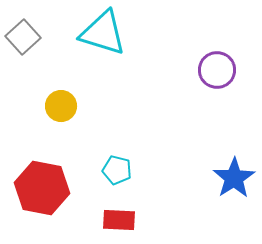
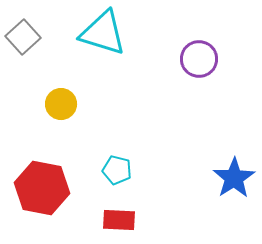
purple circle: moved 18 px left, 11 px up
yellow circle: moved 2 px up
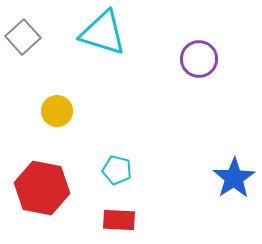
yellow circle: moved 4 px left, 7 px down
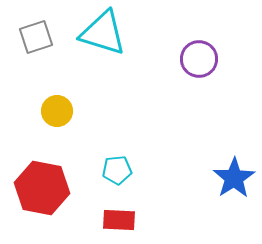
gray square: moved 13 px right; rotated 24 degrees clockwise
cyan pentagon: rotated 20 degrees counterclockwise
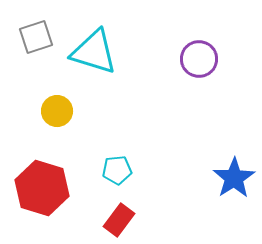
cyan triangle: moved 9 px left, 19 px down
red hexagon: rotated 6 degrees clockwise
red rectangle: rotated 56 degrees counterclockwise
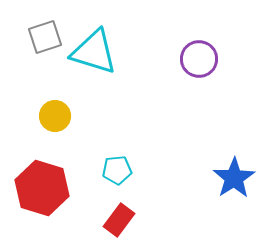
gray square: moved 9 px right
yellow circle: moved 2 px left, 5 px down
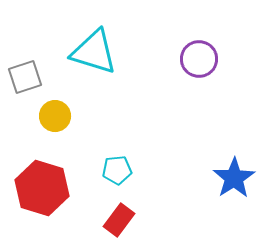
gray square: moved 20 px left, 40 px down
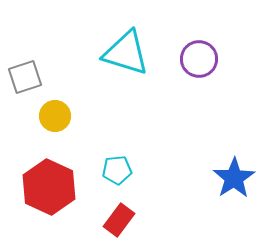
cyan triangle: moved 32 px right, 1 px down
red hexagon: moved 7 px right, 1 px up; rotated 8 degrees clockwise
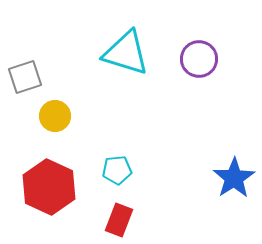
red rectangle: rotated 16 degrees counterclockwise
